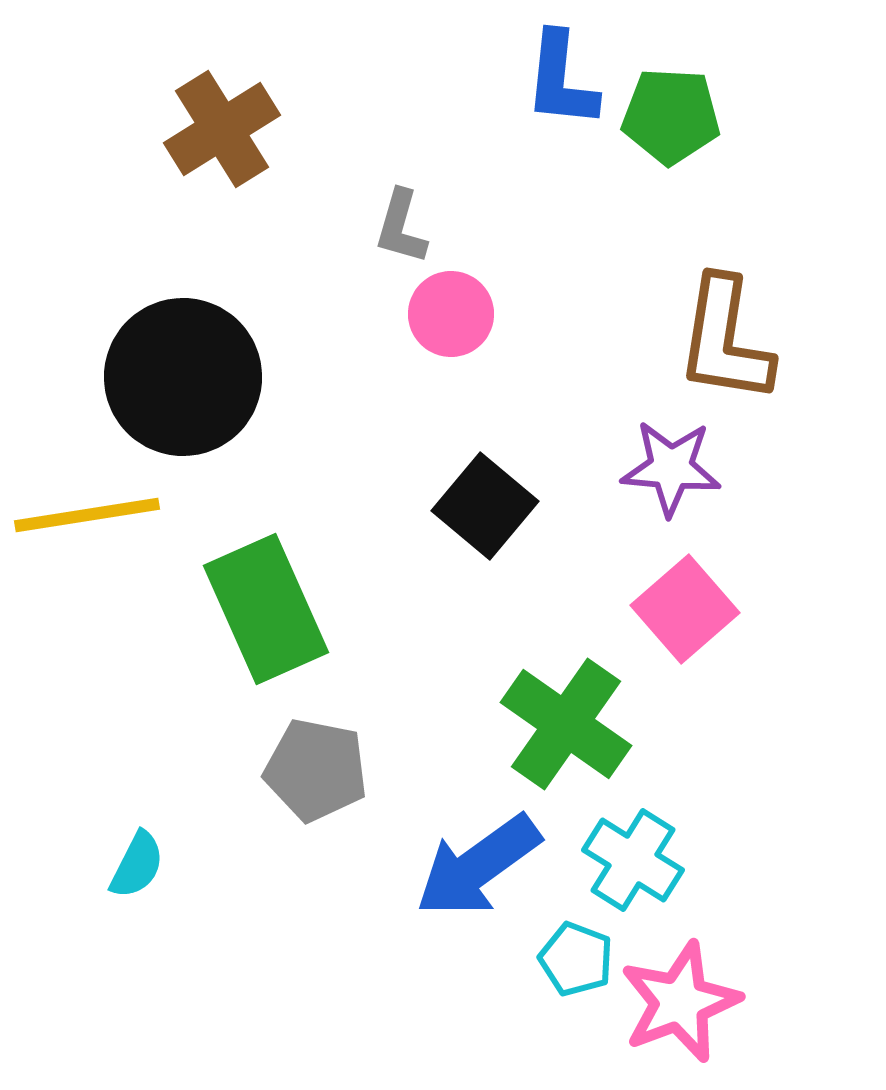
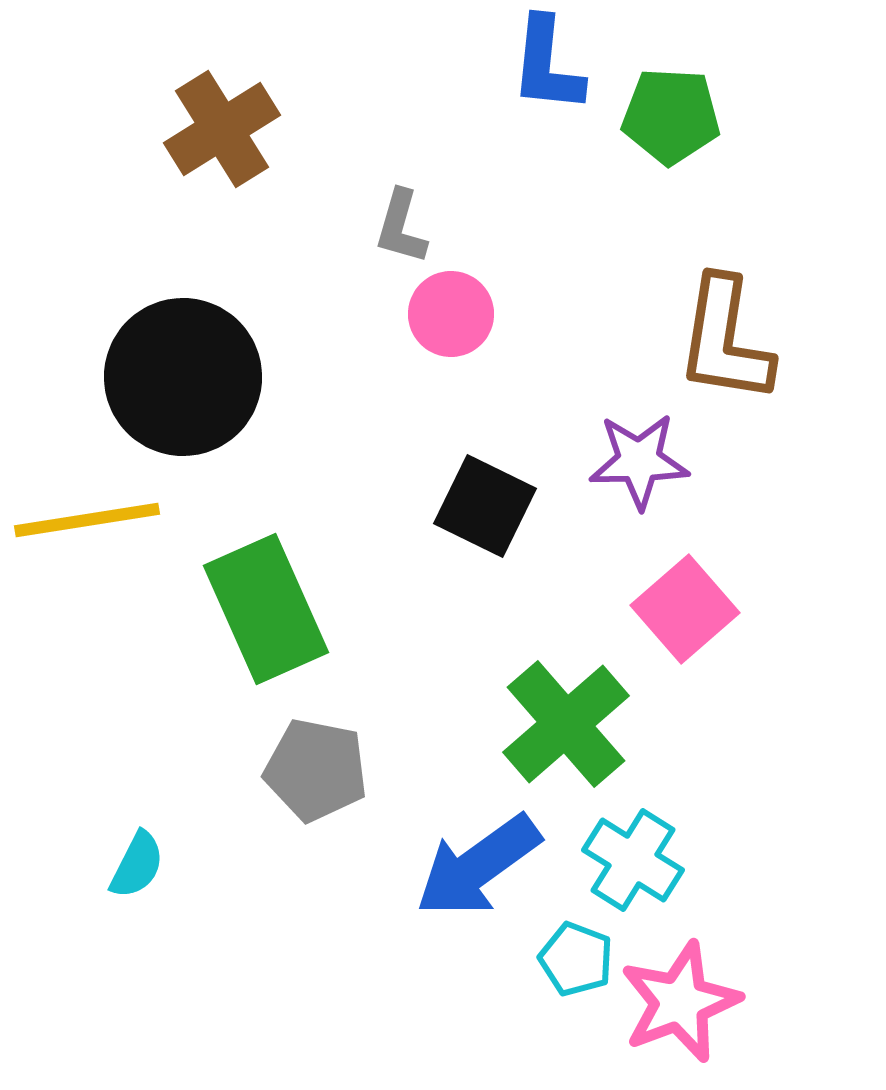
blue L-shape: moved 14 px left, 15 px up
purple star: moved 32 px left, 7 px up; rotated 6 degrees counterclockwise
black square: rotated 14 degrees counterclockwise
yellow line: moved 5 px down
green cross: rotated 14 degrees clockwise
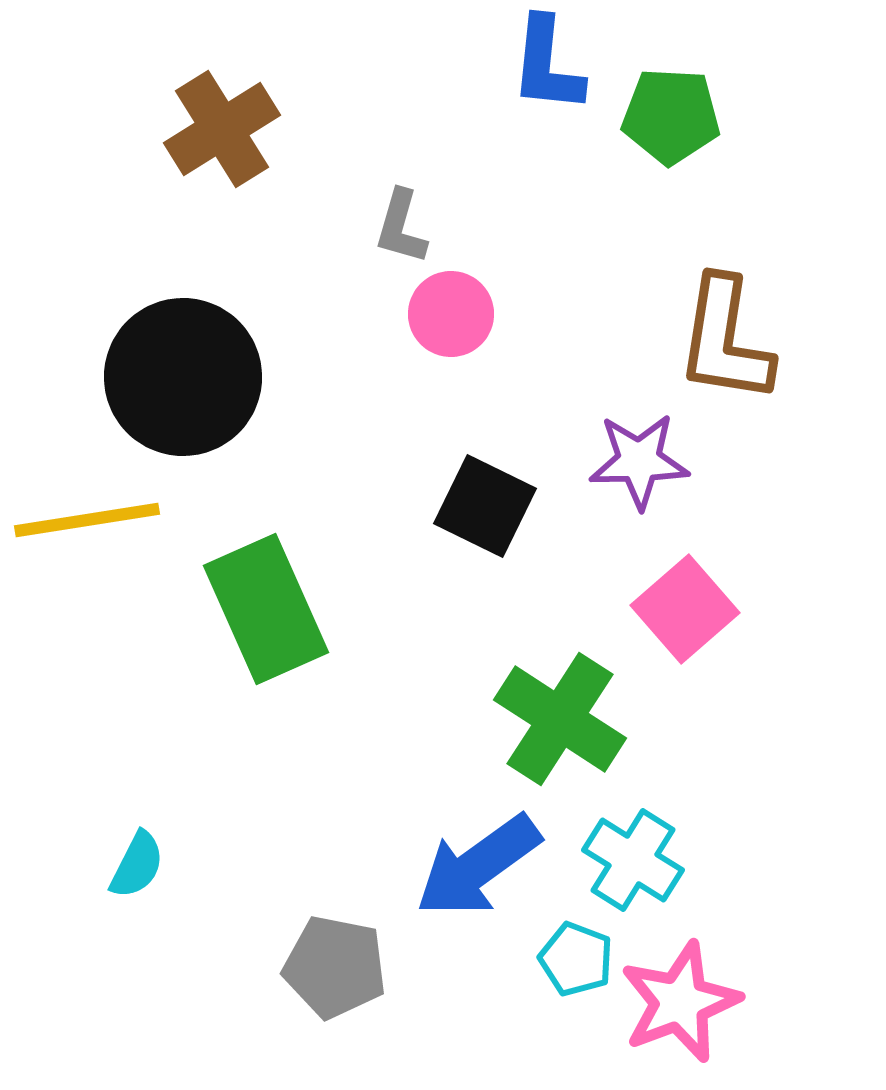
green cross: moved 6 px left, 5 px up; rotated 16 degrees counterclockwise
gray pentagon: moved 19 px right, 197 px down
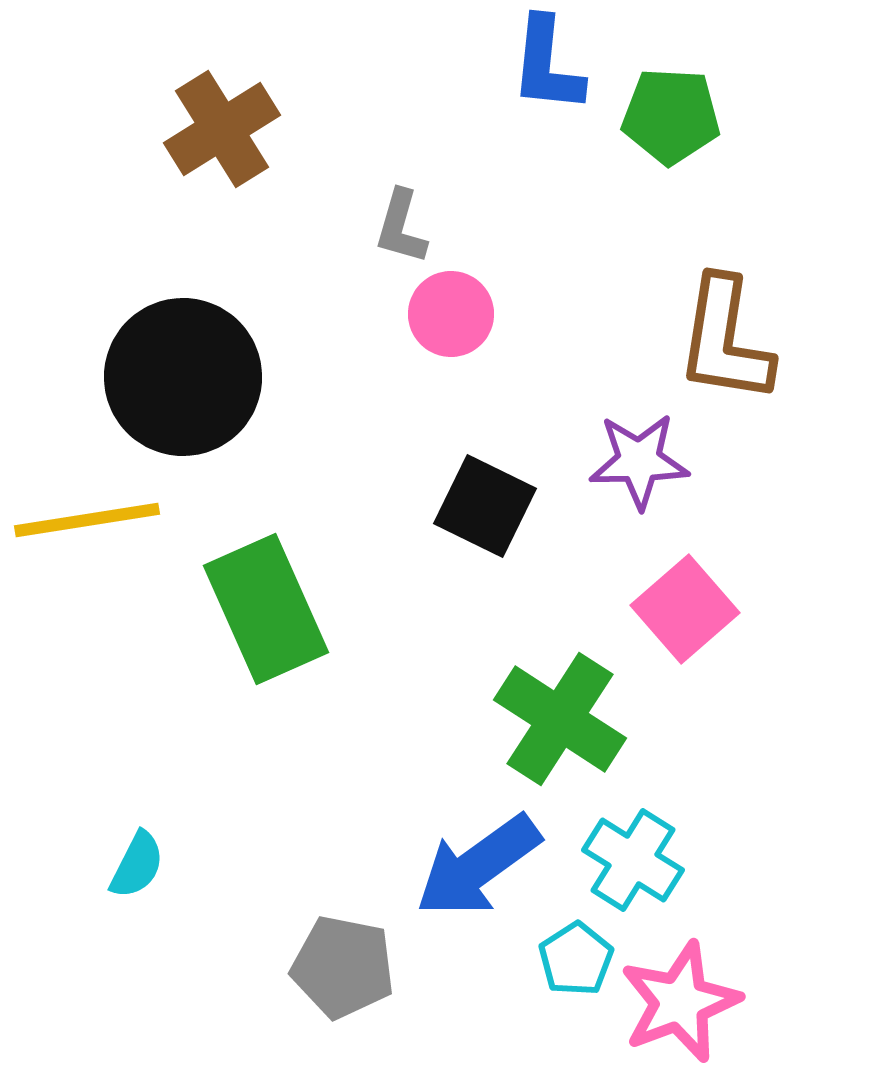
cyan pentagon: rotated 18 degrees clockwise
gray pentagon: moved 8 px right
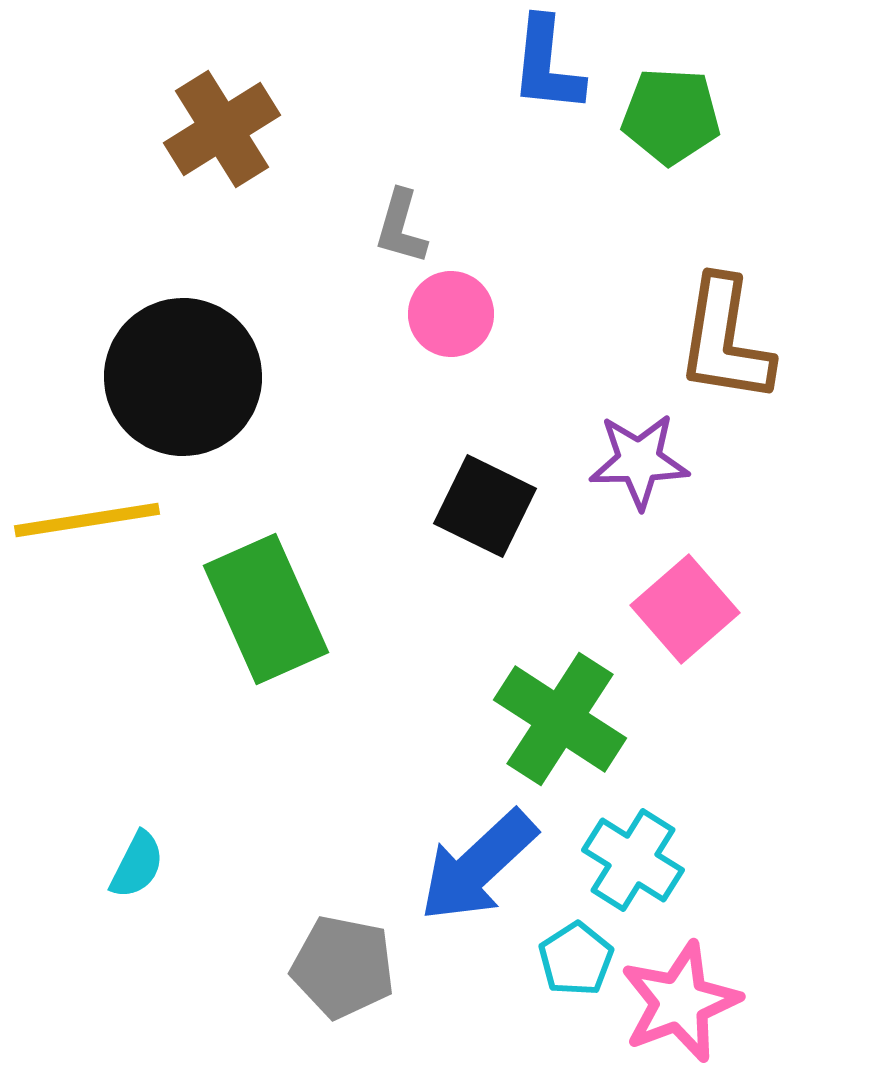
blue arrow: rotated 7 degrees counterclockwise
